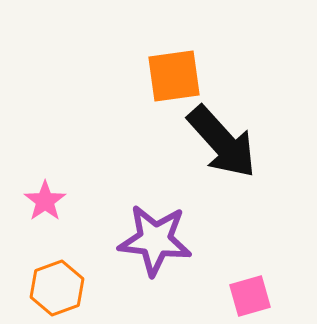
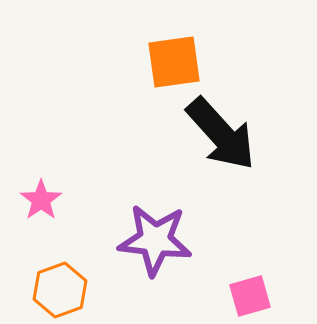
orange square: moved 14 px up
black arrow: moved 1 px left, 8 px up
pink star: moved 4 px left, 1 px up
orange hexagon: moved 3 px right, 2 px down
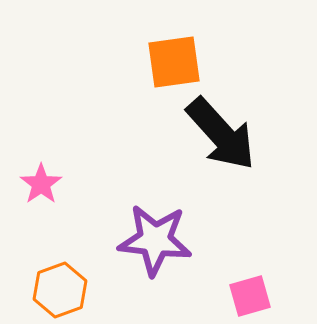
pink star: moved 16 px up
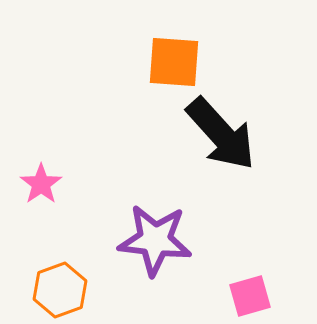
orange square: rotated 12 degrees clockwise
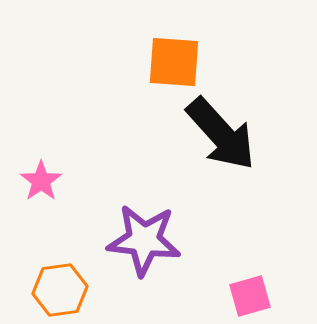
pink star: moved 3 px up
purple star: moved 11 px left
orange hexagon: rotated 12 degrees clockwise
